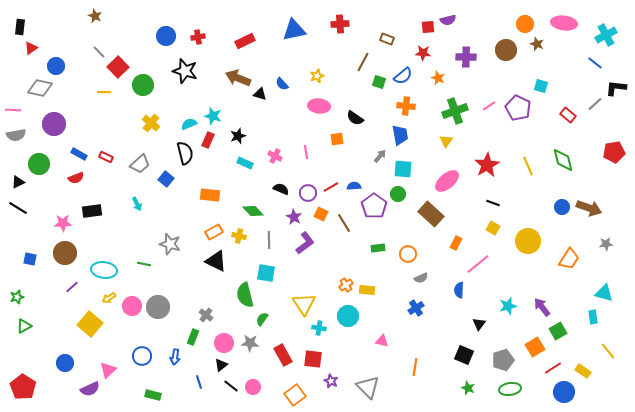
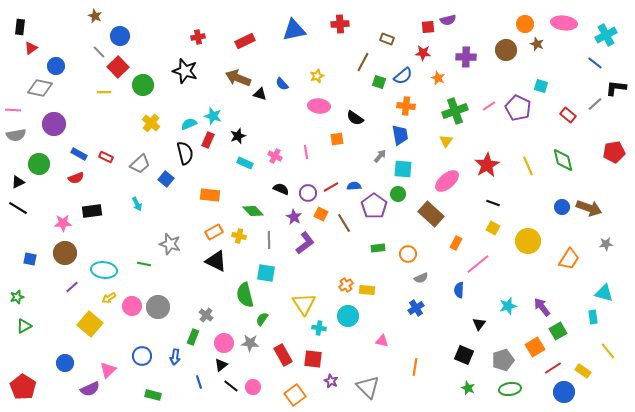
blue circle at (166, 36): moved 46 px left
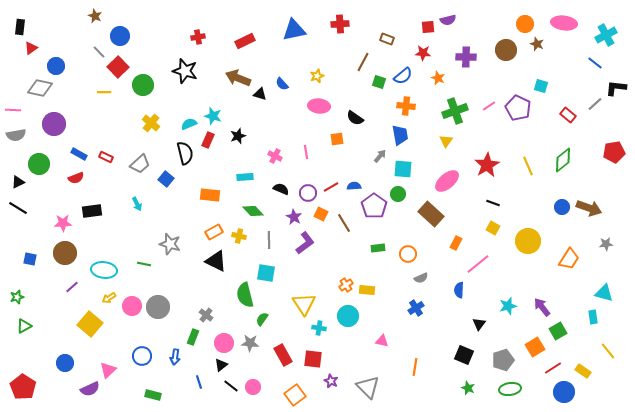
green diamond at (563, 160): rotated 65 degrees clockwise
cyan rectangle at (245, 163): moved 14 px down; rotated 28 degrees counterclockwise
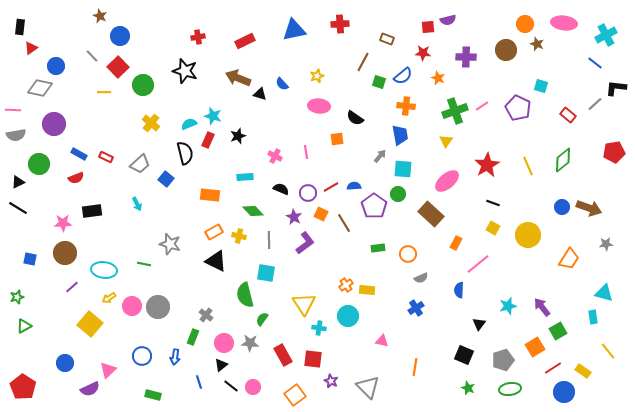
brown star at (95, 16): moved 5 px right
gray line at (99, 52): moved 7 px left, 4 px down
pink line at (489, 106): moved 7 px left
yellow circle at (528, 241): moved 6 px up
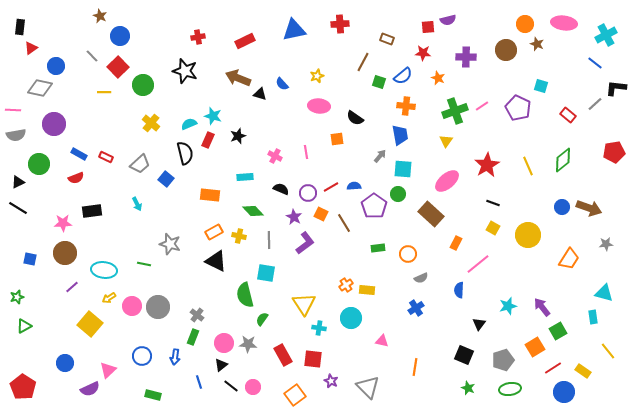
gray cross at (206, 315): moved 9 px left
cyan circle at (348, 316): moved 3 px right, 2 px down
gray star at (250, 343): moved 2 px left, 1 px down
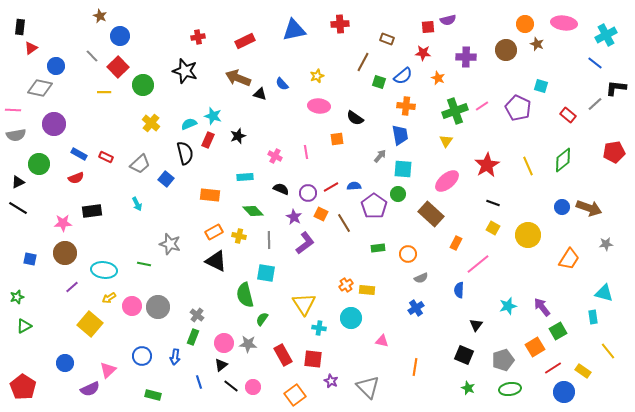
black triangle at (479, 324): moved 3 px left, 1 px down
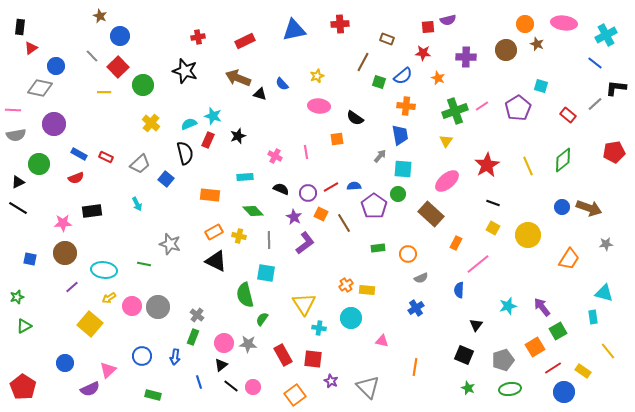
purple pentagon at (518, 108): rotated 15 degrees clockwise
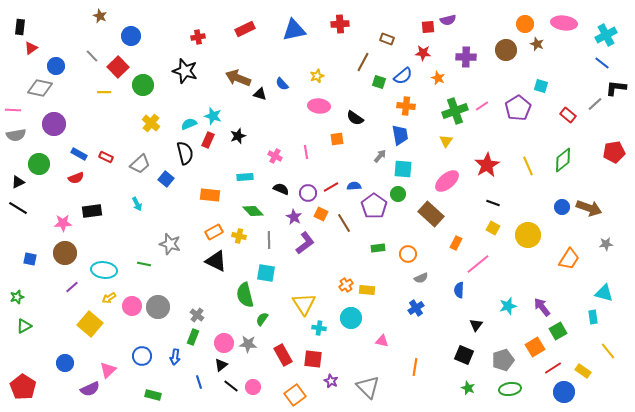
blue circle at (120, 36): moved 11 px right
red rectangle at (245, 41): moved 12 px up
blue line at (595, 63): moved 7 px right
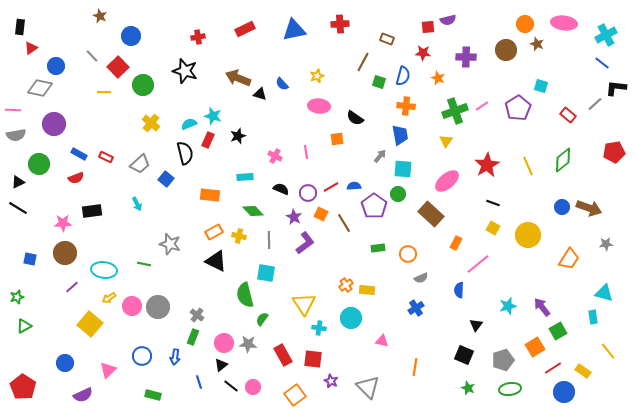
blue semicircle at (403, 76): rotated 36 degrees counterclockwise
purple semicircle at (90, 389): moved 7 px left, 6 px down
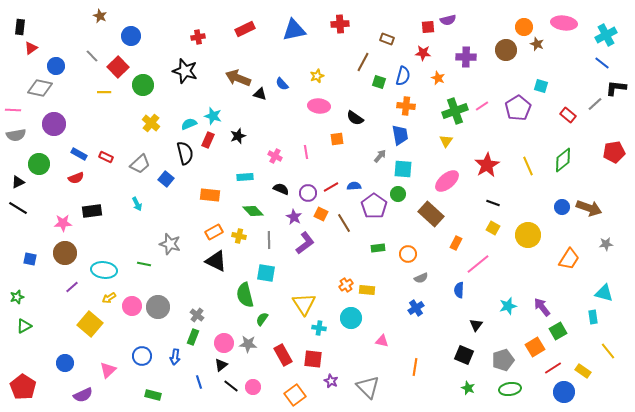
orange circle at (525, 24): moved 1 px left, 3 px down
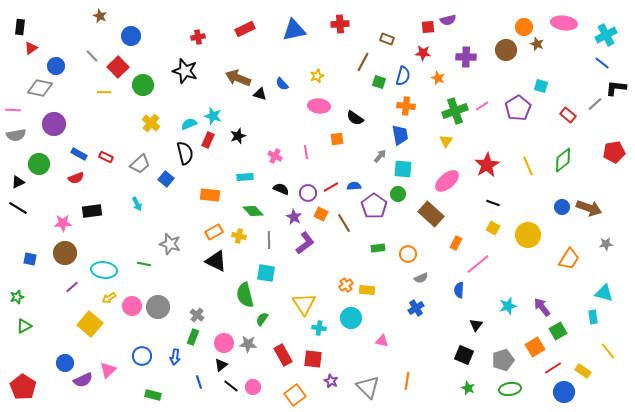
orange line at (415, 367): moved 8 px left, 14 px down
purple semicircle at (83, 395): moved 15 px up
